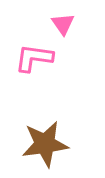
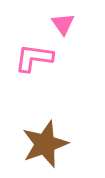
brown star: rotated 12 degrees counterclockwise
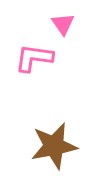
brown star: moved 9 px right, 2 px down; rotated 9 degrees clockwise
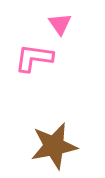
pink triangle: moved 3 px left
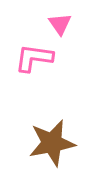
brown star: moved 2 px left, 3 px up
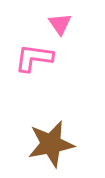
brown star: moved 1 px left, 1 px down
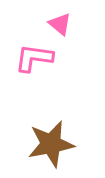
pink triangle: rotated 15 degrees counterclockwise
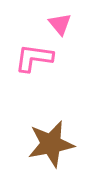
pink triangle: rotated 10 degrees clockwise
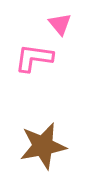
brown star: moved 8 px left, 2 px down
